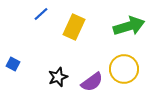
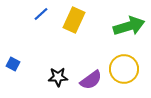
yellow rectangle: moved 7 px up
black star: rotated 18 degrees clockwise
purple semicircle: moved 1 px left, 2 px up
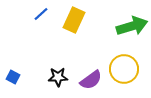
green arrow: moved 3 px right
blue square: moved 13 px down
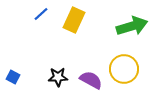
purple semicircle: rotated 115 degrees counterclockwise
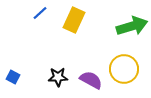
blue line: moved 1 px left, 1 px up
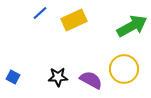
yellow rectangle: rotated 40 degrees clockwise
green arrow: rotated 12 degrees counterclockwise
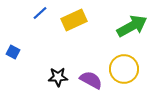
blue square: moved 25 px up
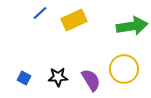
green arrow: rotated 20 degrees clockwise
blue square: moved 11 px right, 26 px down
purple semicircle: rotated 30 degrees clockwise
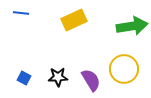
blue line: moved 19 px left; rotated 49 degrees clockwise
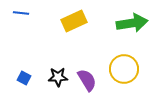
yellow rectangle: moved 1 px down
green arrow: moved 3 px up
purple semicircle: moved 4 px left
